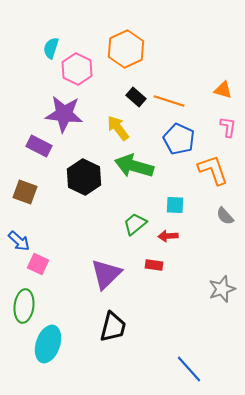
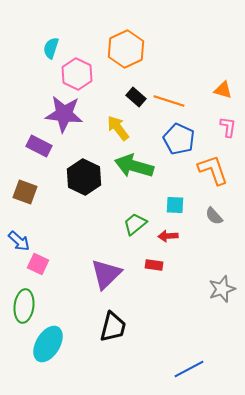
pink hexagon: moved 5 px down
gray semicircle: moved 11 px left
cyan ellipse: rotated 12 degrees clockwise
blue line: rotated 76 degrees counterclockwise
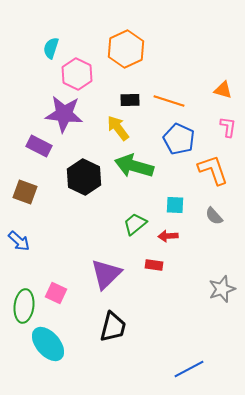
black rectangle: moved 6 px left, 3 px down; rotated 42 degrees counterclockwise
pink square: moved 18 px right, 29 px down
cyan ellipse: rotated 72 degrees counterclockwise
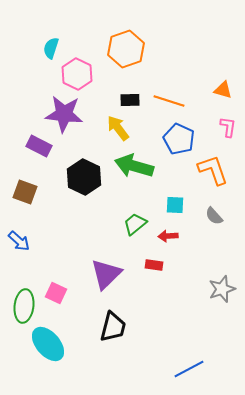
orange hexagon: rotated 6 degrees clockwise
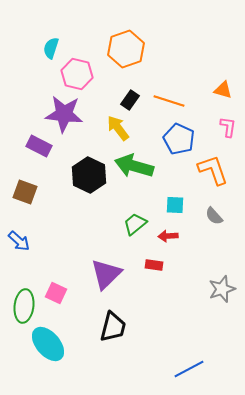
pink hexagon: rotated 12 degrees counterclockwise
black rectangle: rotated 54 degrees counterclockwise
black hexagon: moved 5 px right, 2 px up
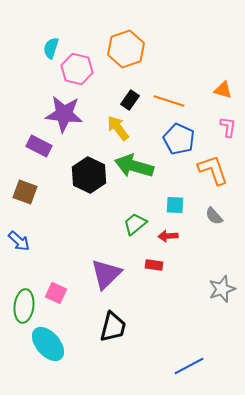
pink hexagon: moved 5 px up
blue line: moved 3 px up
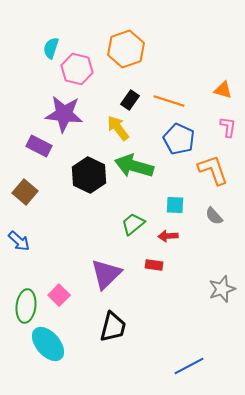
brown square: rotated 20 degrees clockwise
green trapezoid: moved 2 px left
pink square: moved 3 px right, 2 px down; rotated 20 degrees clockwise
green ellipse: moved 2 px right
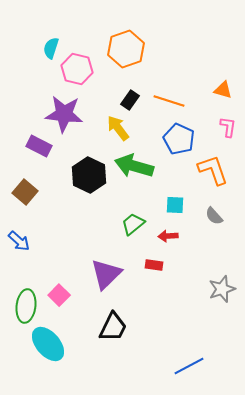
black trapezoid: rotated 12 degrees clockwise
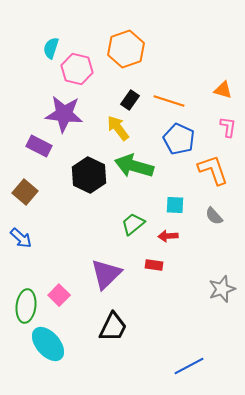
blue arrow: moved 2 px right, 3 px up
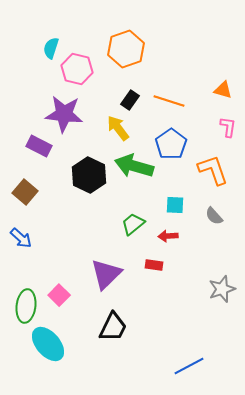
blue pentagon: moved 8 px left, 5 px down; rotated 12 degrees clockwise
